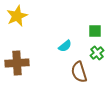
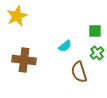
brown cross: moved 7 px right, 3 px up; rotated 10 degrees clockwise
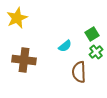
yellow star: moved 2 px down
green square: moved 3 px left, 3 px down; rotated 32 degrees counterclockwise
green cross: moved 1 px left, 1 px up
brown semicircle: rotated 15 degrees clockwise
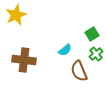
yellow star: moved 1 px left, 3 px up
cyan semicircle: moved 4 px down
green cross: moved 2 px down
brown semicircle: moved 1 px up; rotated 20 degrees counterclockwise
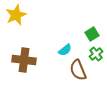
brown semicircle: moved 1 px left, 1 px up
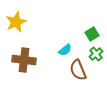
yellow star: moved 7 px down
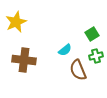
green cross: moved 2 px down; rotated 24 degrees clockwise
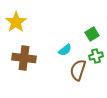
yellow star: rotated 10 degrees counterclockwise
brown cross: moved 2 px up
brown semicircle: rotated 40 degrees clockwise
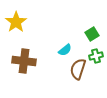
brown cross: moved 3 px down
brown semicircle: moved 1 px up
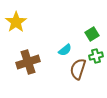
brown cross: moved 4 px right, 1 px down; rotated 25 degrees counterclockwise
